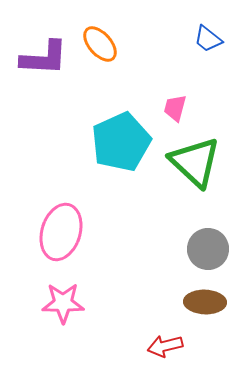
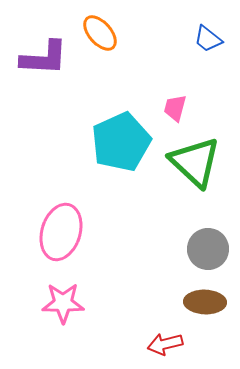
orange ellipse: moved 11 px up
red arrow: moved 2 px up
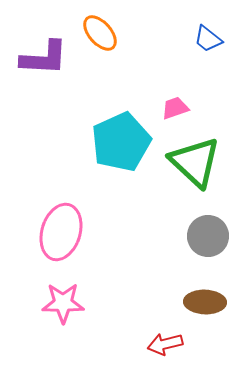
pink trapezoid: rotated 56 degrees clockwise
gray circle: moved 13 px up
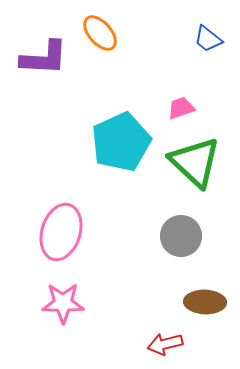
pink trapezoid: moved 6 px right
gray circle: moved 27 px left
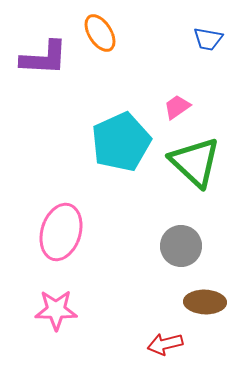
orange ellipse: rotated 9 degrees clockwise
blue trapezoid: rotated 28 degrees counterclockwise
pink trapezoid: moved 4 px left, 1 px up; rotated 16 degrees counterclockwise
gray circle: moved 10 px down
pink star: moved 7 px left, 7 px down
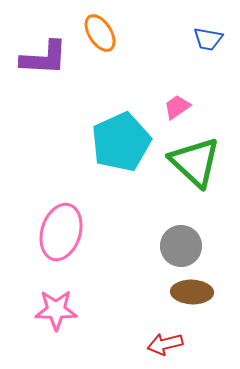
brown ellipse: moved 13 px left, 10 px up
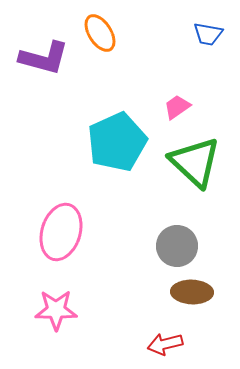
blue trapezoid: moved 5 px up
purple L-shape: rotated 12 degrees clockwise
cyan pentagon: moved 4 px left
gray circle: moved 4 px left
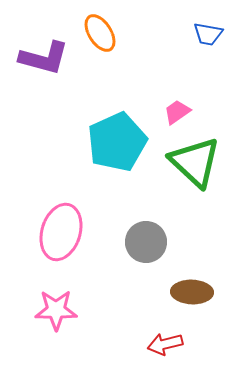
pink trapezoid: moved 5 px down
gray circle: moved 31 px left, 4 px up
